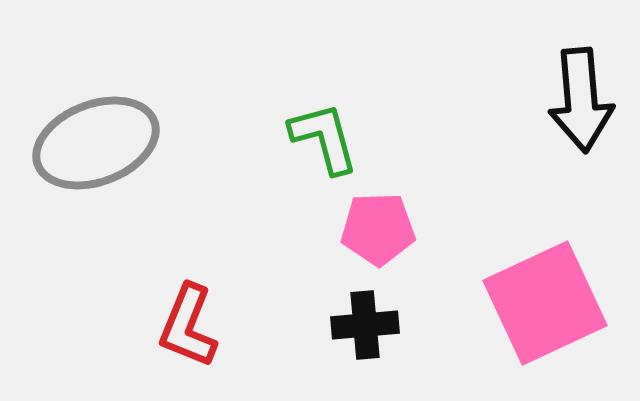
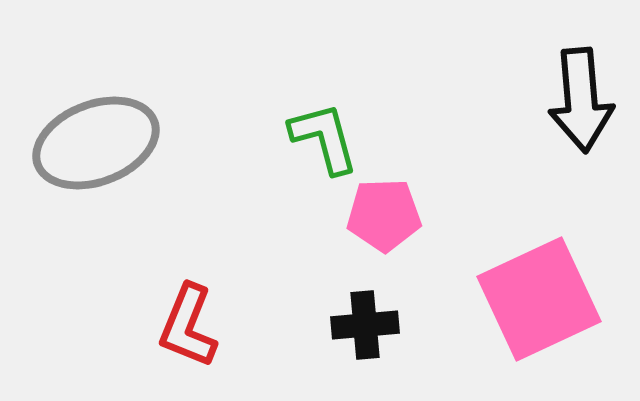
pink pentagon: moved 6 px right, 14 px up
pink square: moved 6 px left, 4 px up
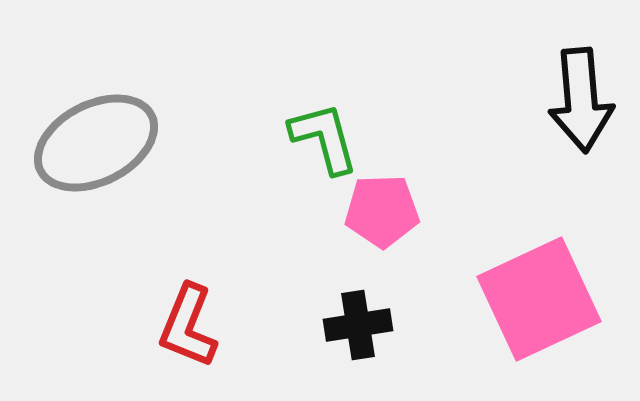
gray ellipse: rotated 6 degrees counterclockwise
pink pentagon: moved 2 px left, 4 px up
black cross: moved 7 px left; rotated 4 degrees counterclockwise
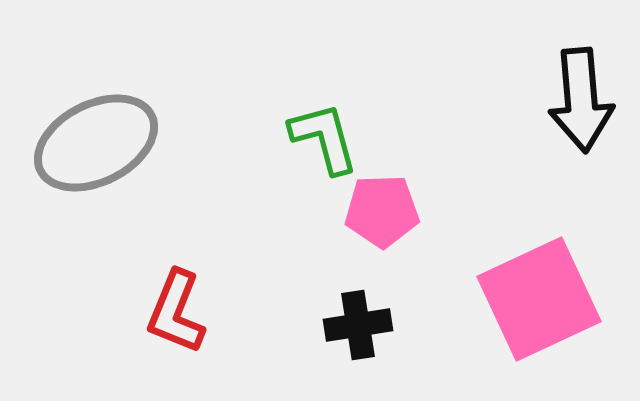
red L-shape: moved 12 px left, 14 px up
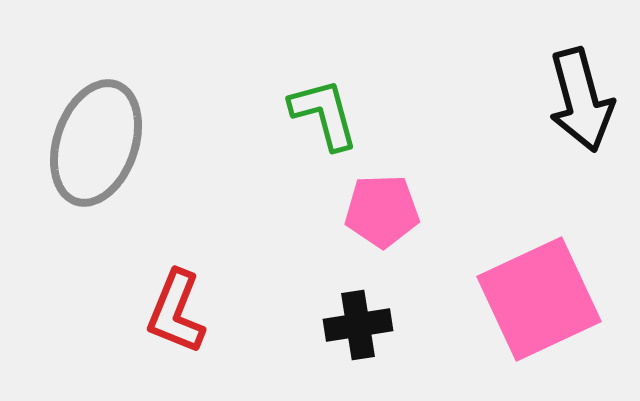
black arrow: rotated 10 degrees counterclockwise
green L-shape: moved 24 px up
gray ellipse: rotated 44 degrees counterclockwise
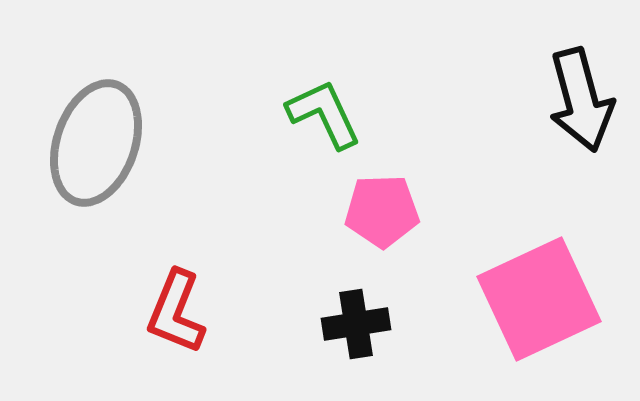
green L-shape: rotated 10 degrees counterclockwise
black cross: moved 2 px left, 1 px up
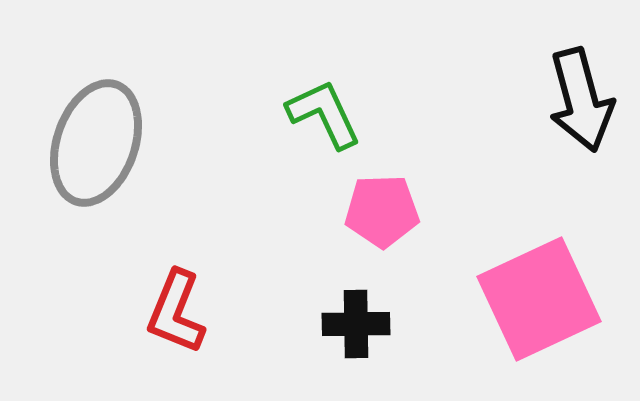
black cross: rotated 8 degrees clockwise
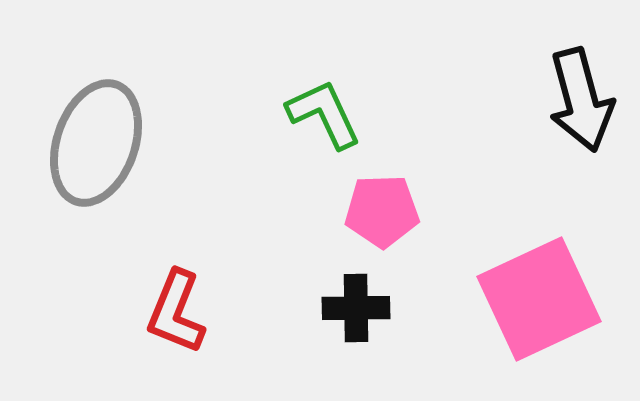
black cross: moved 16 px up
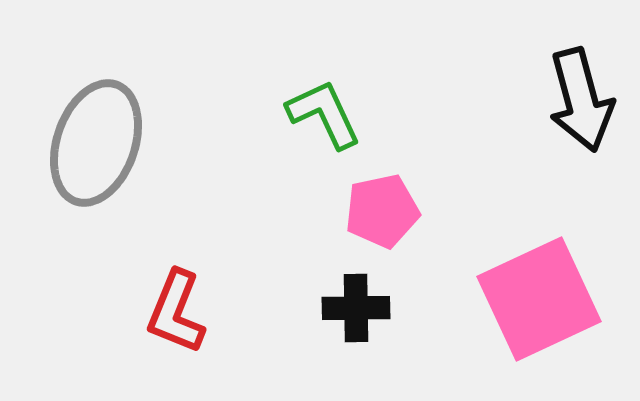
pink pentagon: rotated 10 degrees counterclockwise
